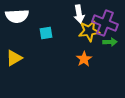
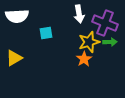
yellow star: moved 11 px down; rotated 10 degrees counterclockwise
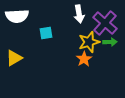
purple cross: rotated 20 degrees clockwise
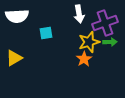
purple cross: rotated 30 degrees clockwise
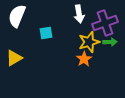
white semicircle: rotated 115 degrees clockwise
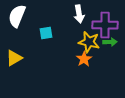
purple cross: moved 2 px down; rotated 20 degrees clockwise
yellow star: rotated 30 degrees clockwise
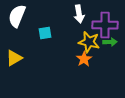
cyan square: moved 1 px left
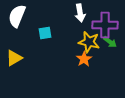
white arrow: moved 1 px right, 1 px up
green arrow: rotated 40 degrees clockwise
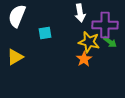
yellow triangle: moved 1 px right, 1 px up
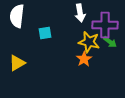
white semicircle: rotated 15 degrees counterclockwise
yellow triangle: moved 2 px right, 6 px down
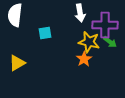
white semicircle: moved 2 px left, 1 px up
